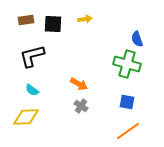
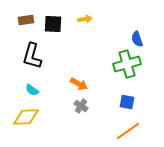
black L-shape: rotated 60 degrees counterclockwise
green cross: rotated 32 degrees counterclockwise
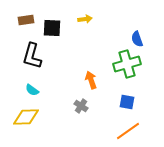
black square: moved 1 px left, 4 px down
orange arrow: moved 12 px right, 4 px up; rotated 138 degrees counterclockwise
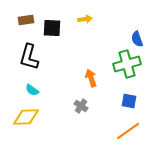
black L-shape: moved 3 px left, 1 px down
orange arrow: moved 2 px up
blue square: moved 2 px right, 1 px up
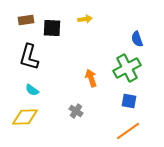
green cross: moved 4 px down; rotated 12 degrees counterclockwise
gray cross: moved 5 px left, 5 px down
yellow diamond: moved 1 px left
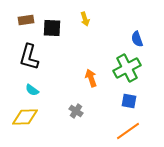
yellow arrow: rotated 80 degrees clockwise
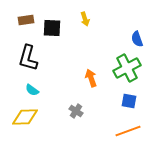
black L-shape: moved 1 px left, 1 px down
orange line: rotated 15 degrees clockwise
